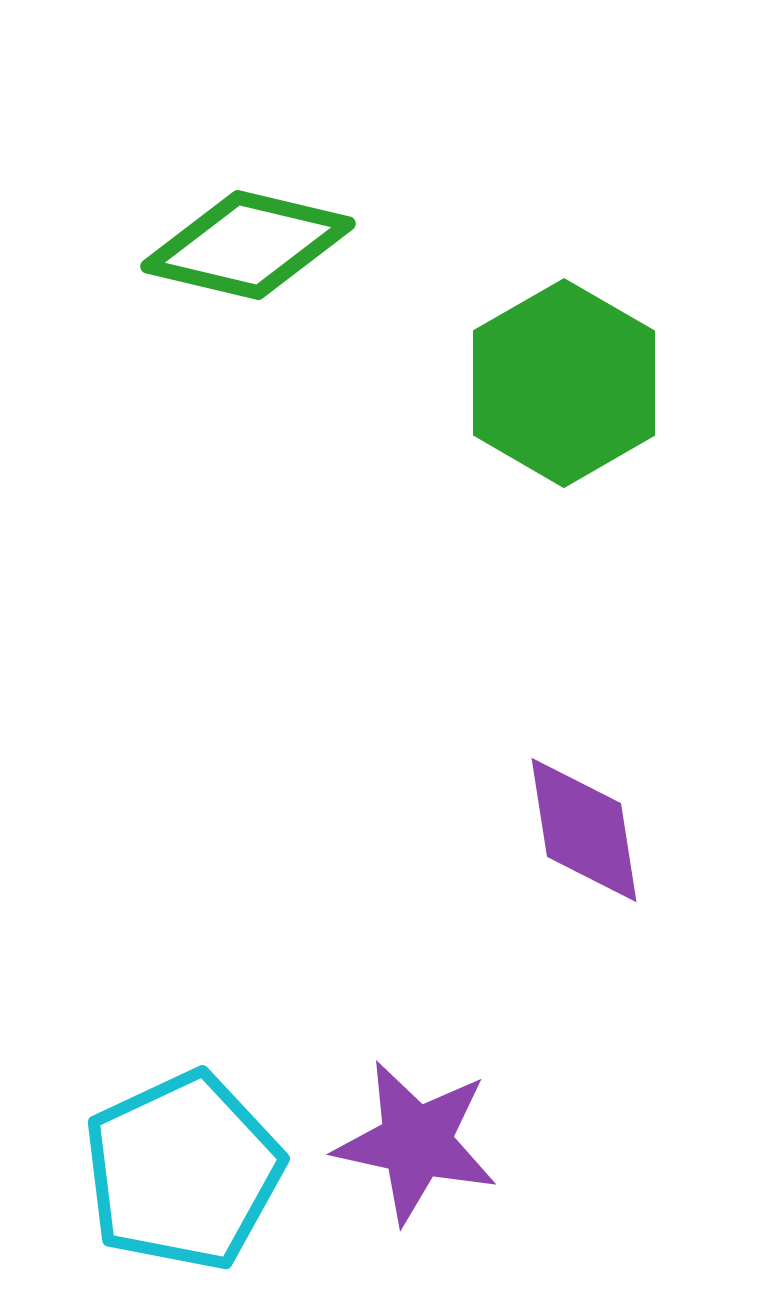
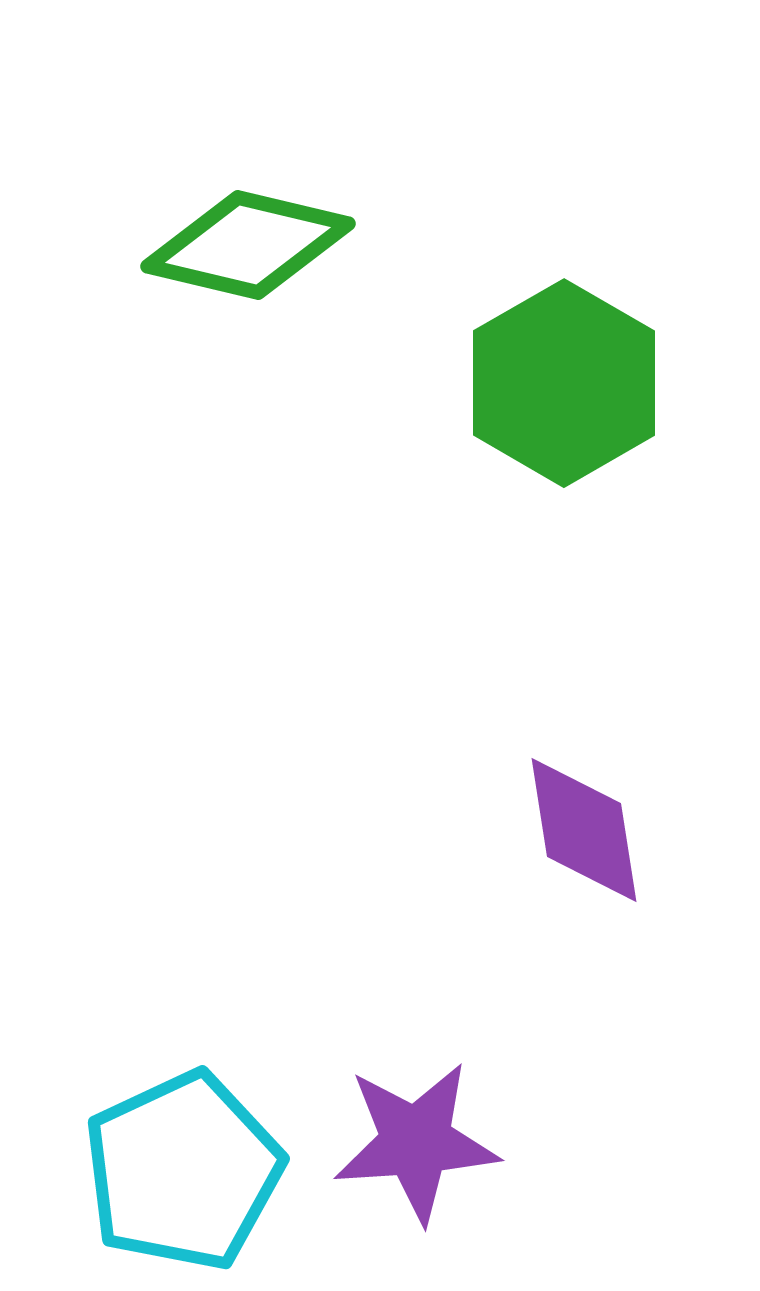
purple star: rotated 16 degrees counterclockwise
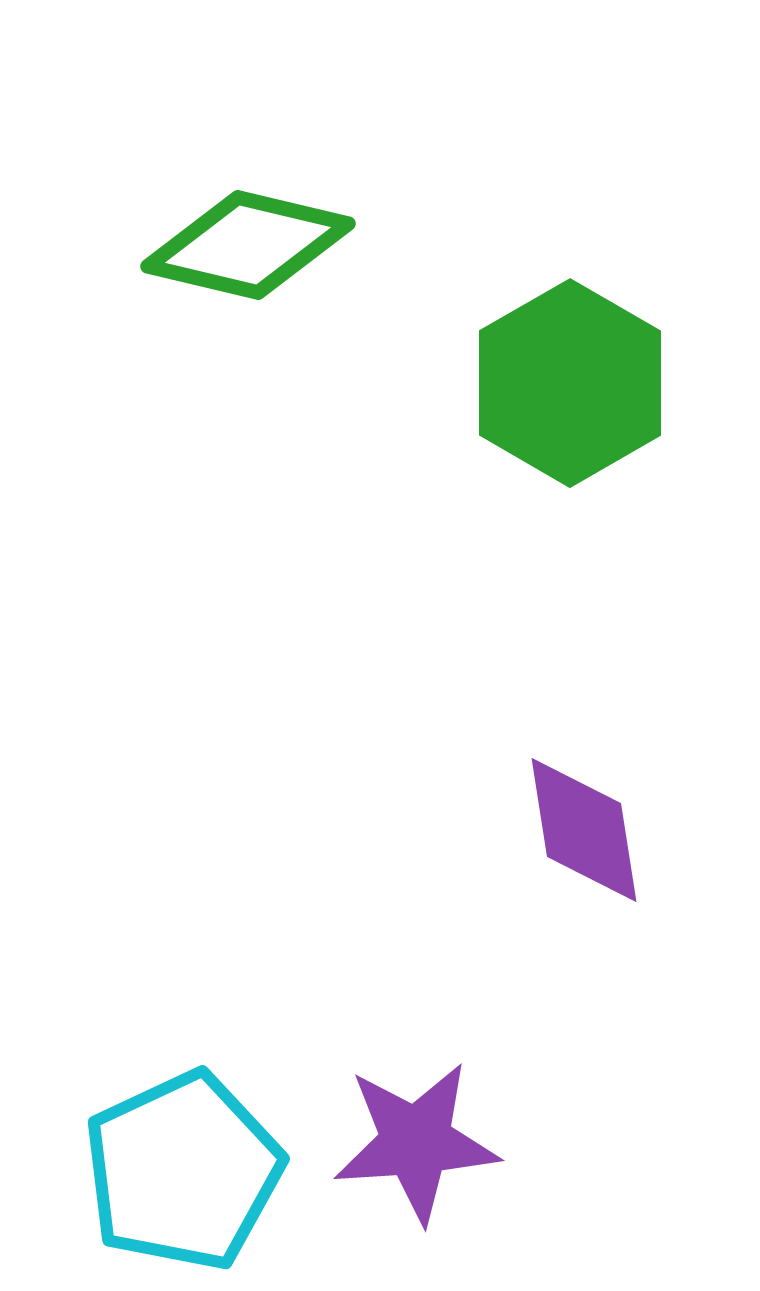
green hexagon: moved 6 px right
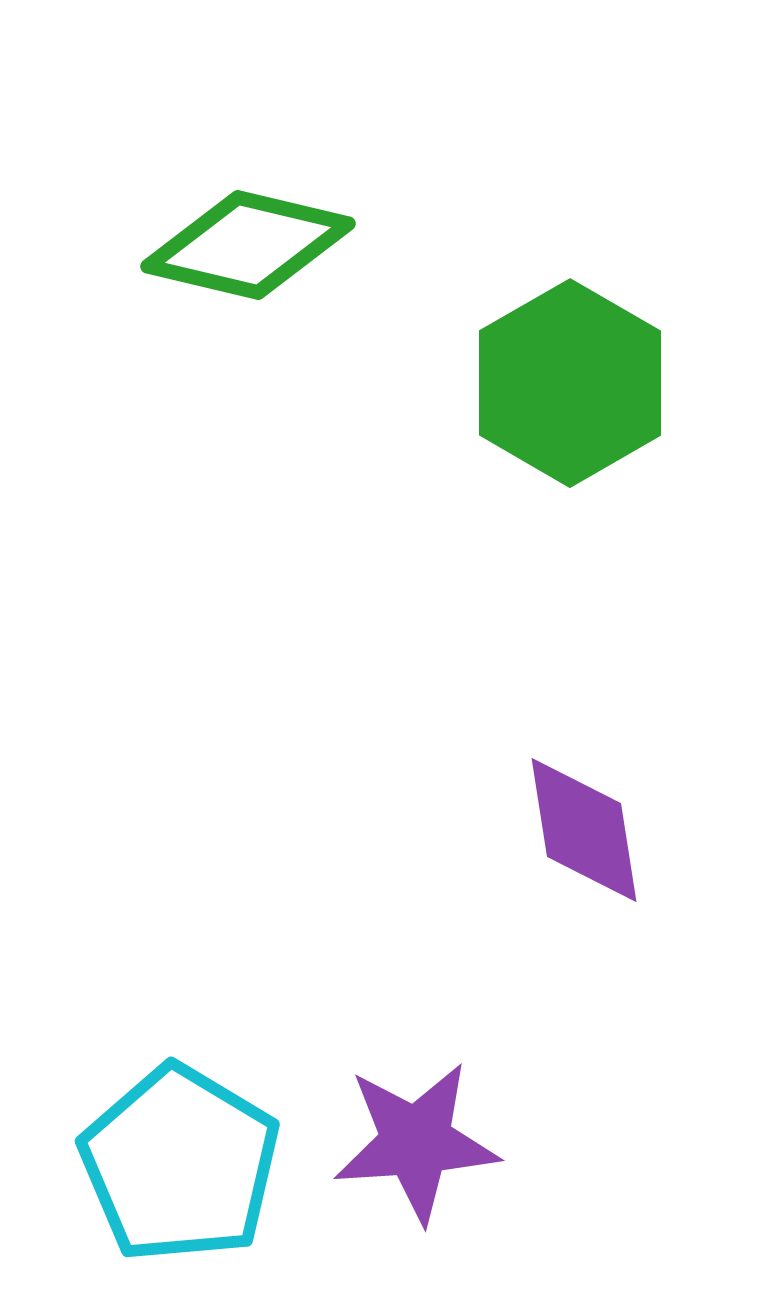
cyan pentagon: moved 3 px left, 7 px up; rotated 16 degrees counterclockwise
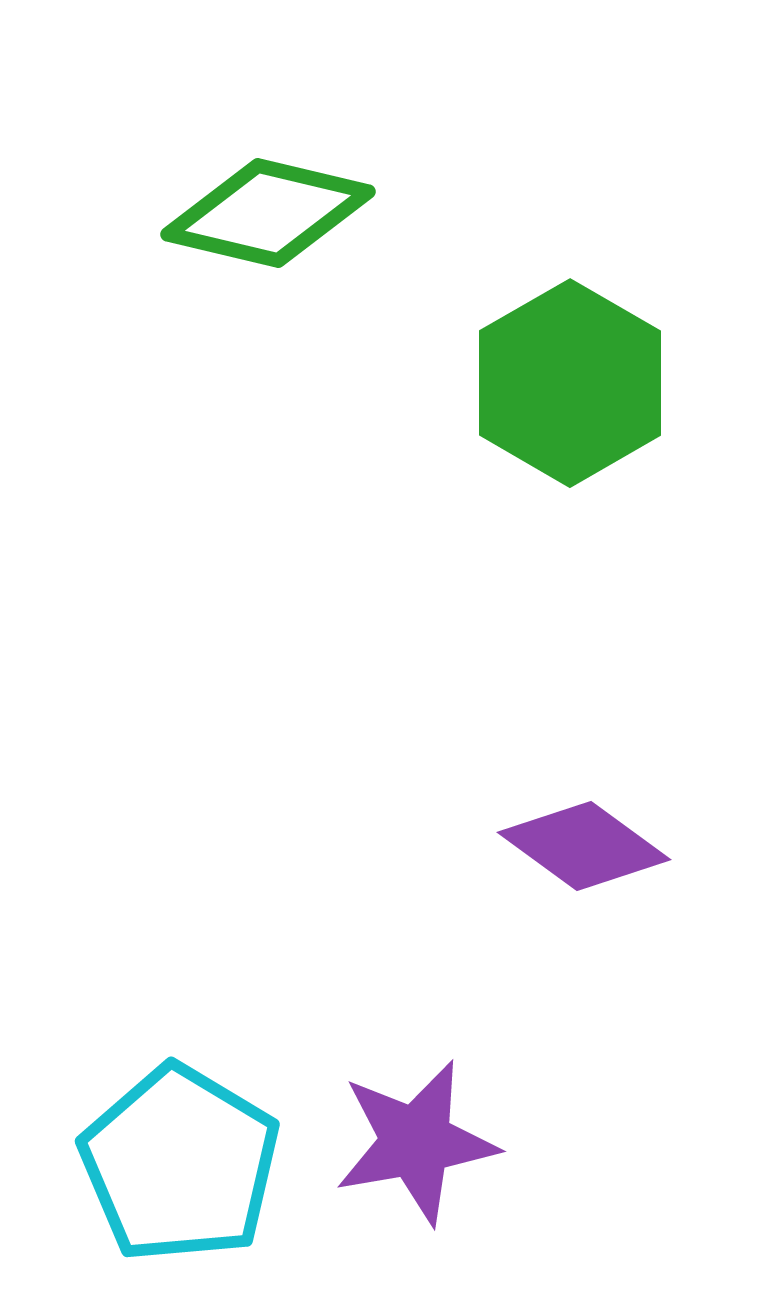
green diamond: moved 20 px right, 32 px up
purple diamond: moved 16 px down; rotated 45 degrees counterclockwise
purple star: rotated 6 degrees counterclockwise
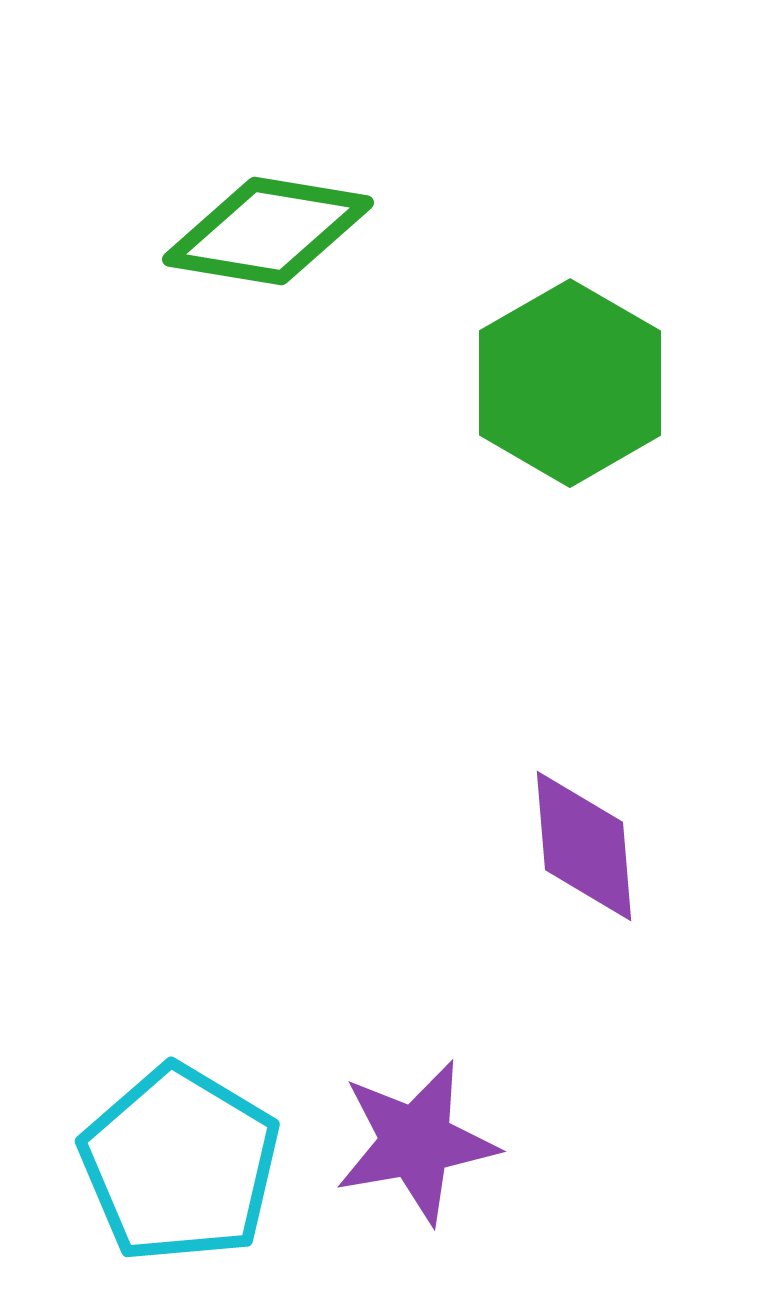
green diamond: moved 18 px down; rotated 4 degrees counterclockwise
purple diamond: rotated 49 degrees clockwise
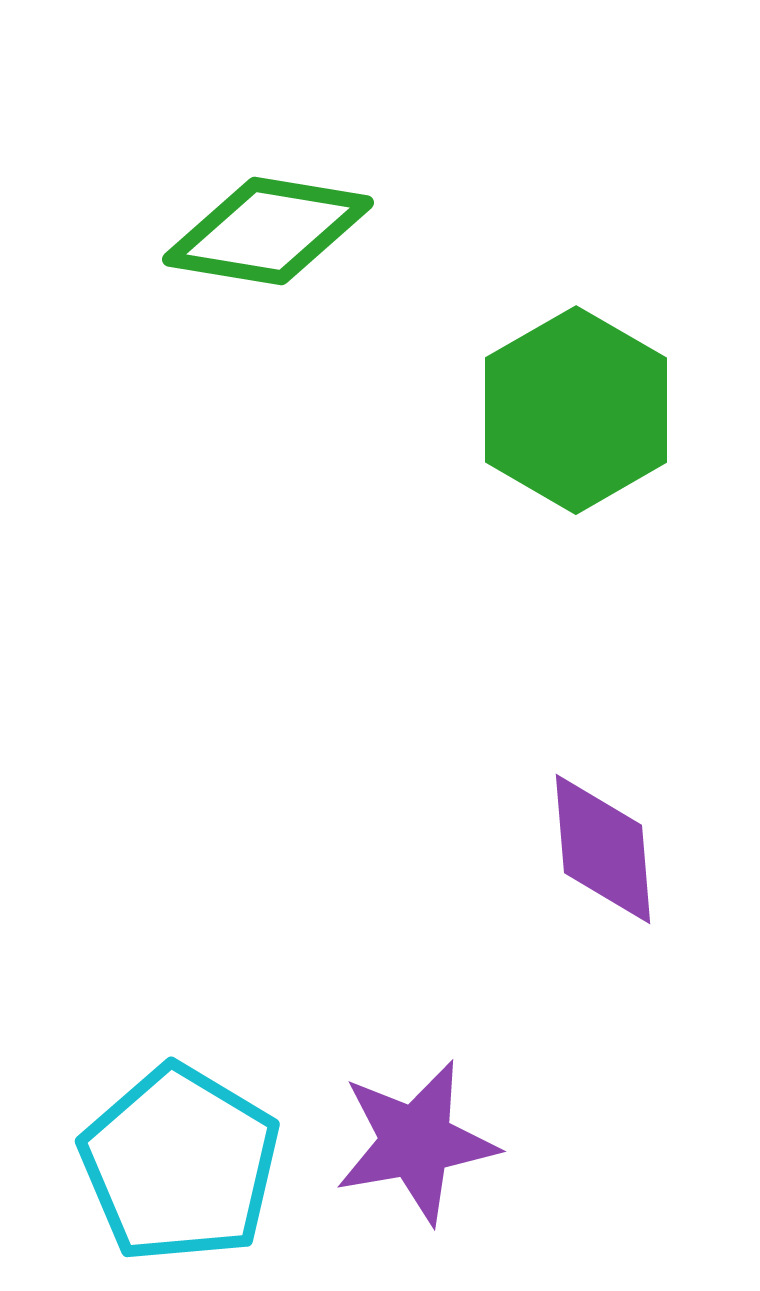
green hexagon: moved 6 px right, 27 px down
purple diamond: moved 19 px right, 3 px down
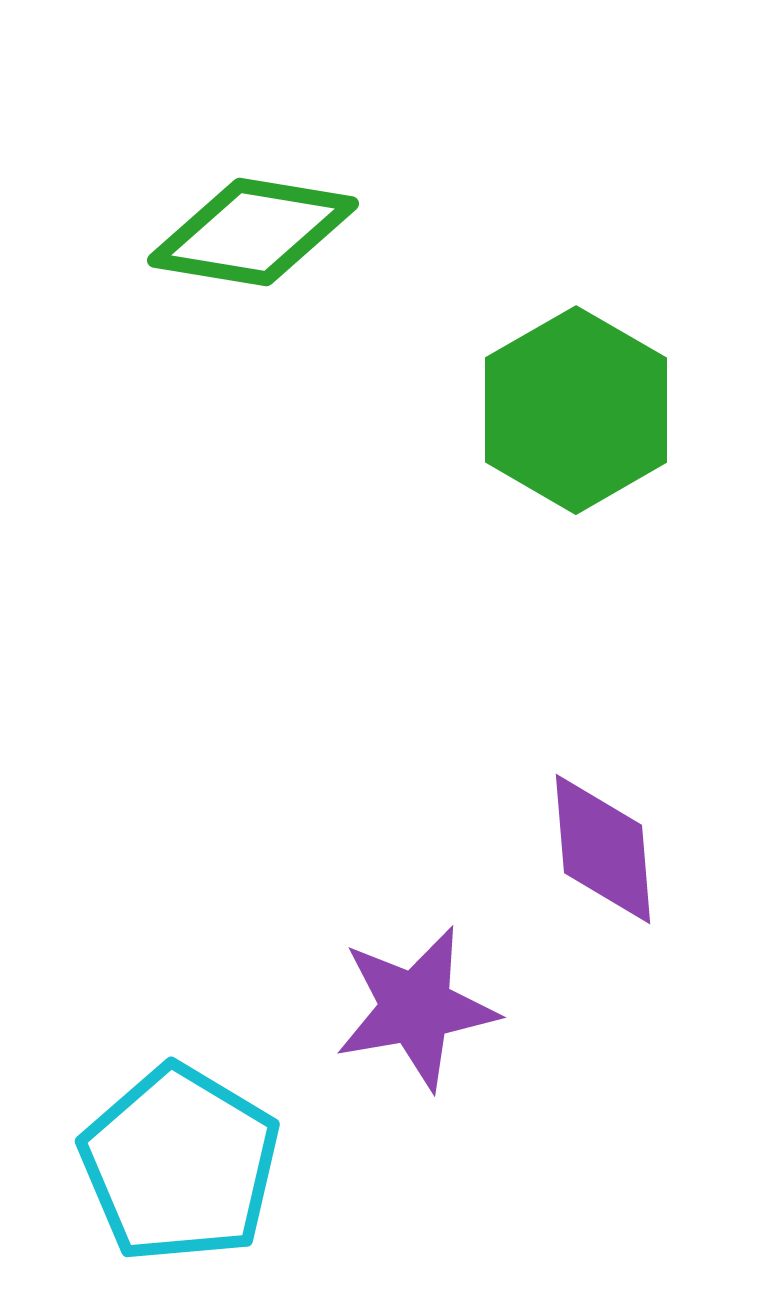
green diamond: moved 15 px left, 1 px down
purple star: moved 134 px up
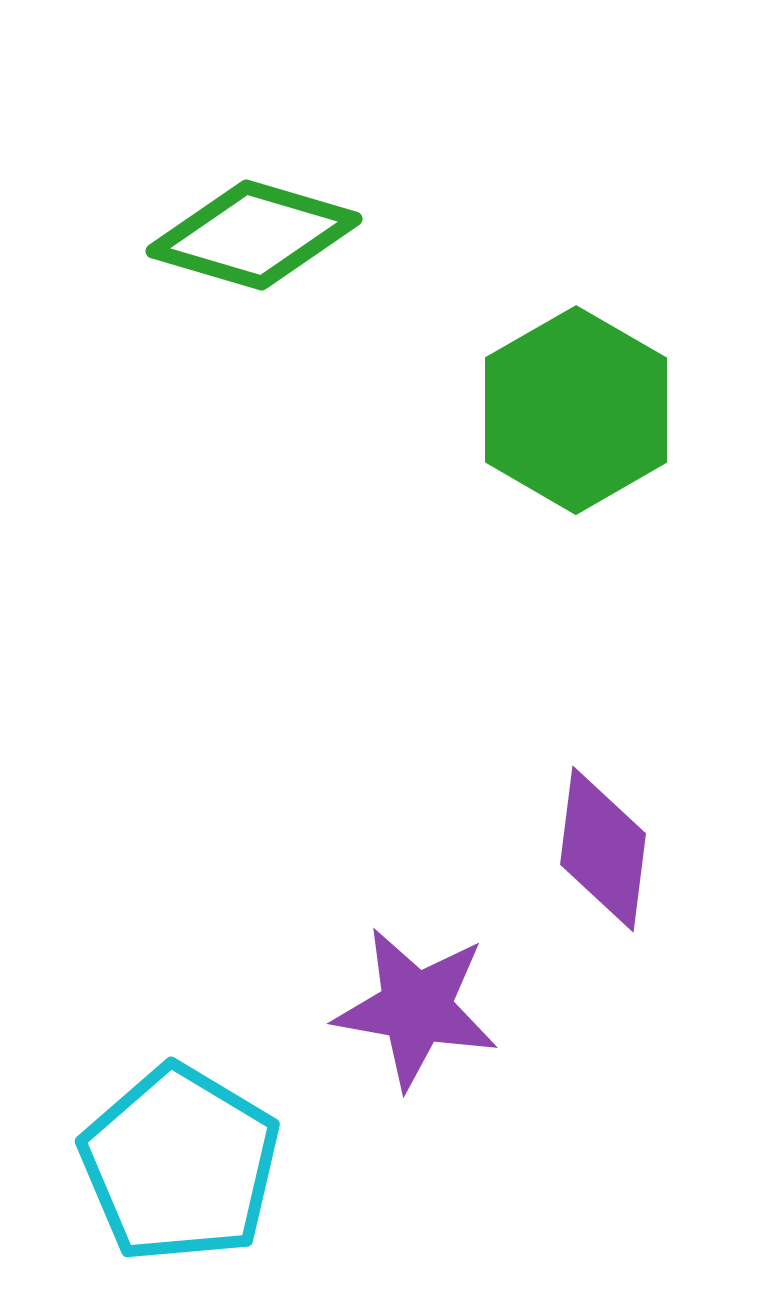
green diamond: moved 1 px right, 3 px down; rotated 7 degrees clockwise
purple diamond: rotated 12 degrees clockwise
purple star: rotated 20 degrees clockwise
